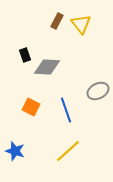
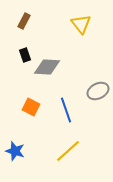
brown rectangle: moved 33 px left
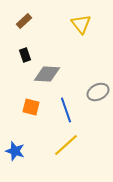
brown rectangle: rotated 21 degrees clockwise
gray diamond: moved 7 px down
gray ellipse: moved 1 px down
orange square: rotated 12 degrees counterclockwise
yellow line: moved 2 px left, 6 px up
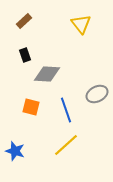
gray ellipse: moved 1 px left, 2 px down
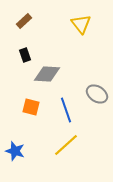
gray ellipse: rotated 60 degrees clockwise
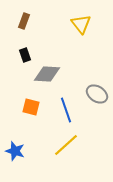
brown rectangle: rotated 28 degrees counterclockwise
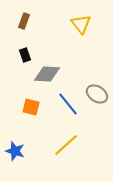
blue line: moved 2 px right, 6 px up; rotated 20 degrees counterclockwise
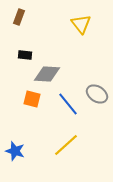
brown rectangle: moved 5 px left, 4 px up
black rectangle: rotated 64 degrees counterclockwise
orange square: moved 1 px right, 8 px up
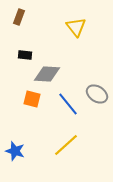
yellow triangle: moved 5 px left, 3 px down
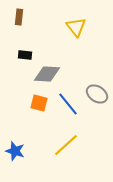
brown rectangle: rotated 14 degrees counterclockwise
orange square: moved 7 px right, 4 px down
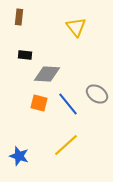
blue star: moved 4 px right, 5 px down
